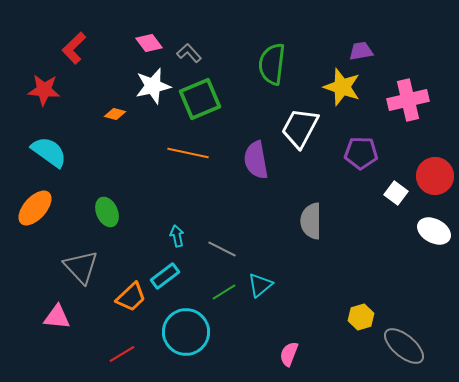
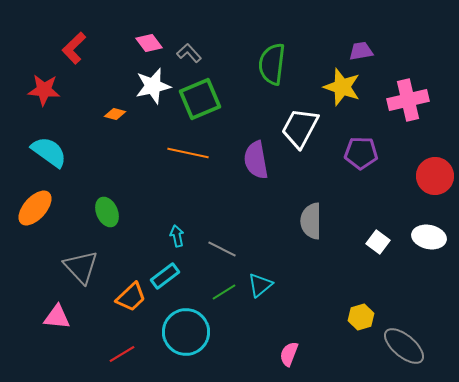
white square: moved 18 px left, 49 px down
white ellipse: moved 5 px left, 6 px down; rotated 16 degrees counterclockwise
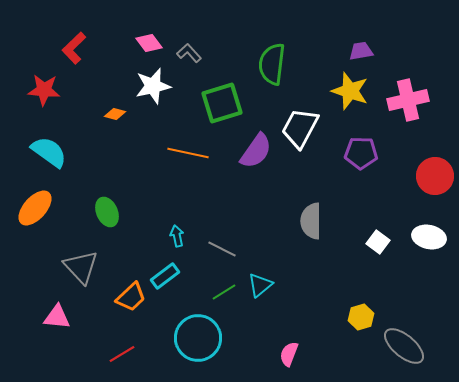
yellow star: moved 8 px right, 4 px down
green square: moved 22 px right, 4 px down; rotated 6 degrees clockwise
purple semicircle: moved 9 px up; rotated 135 degrees counterclockwise
cyan circle: moved 12 px right, 6 px down
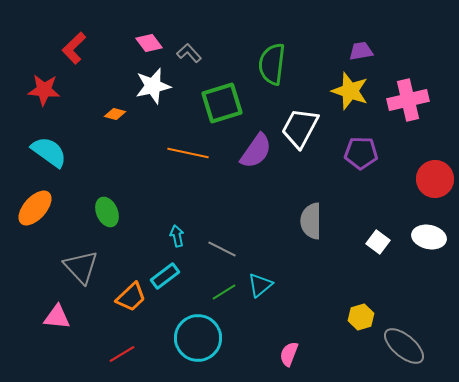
red circle: moved 3 px down
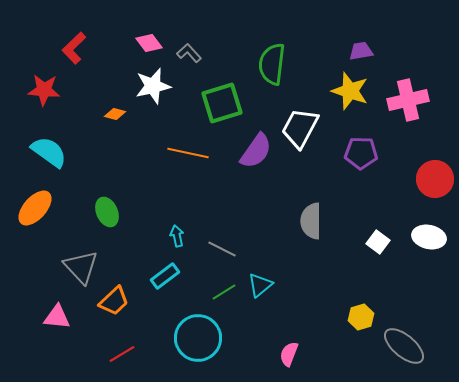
orange trapezoid: moved 17 px left, 4 px down
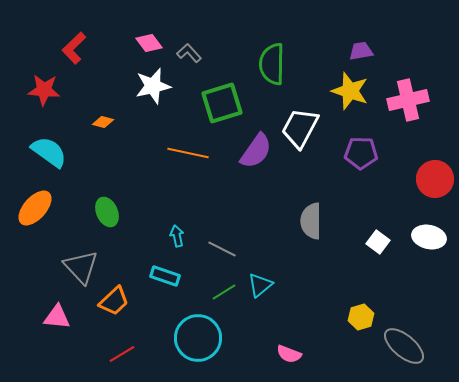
green semicircle: rotated 6 degrees counterclockwise
orange diamond: moved 12 px left, 8 px down
cyan rectangle: rotated 56 degrees clockwise
pink semicircle: rotated 90 degrees counterclockwise
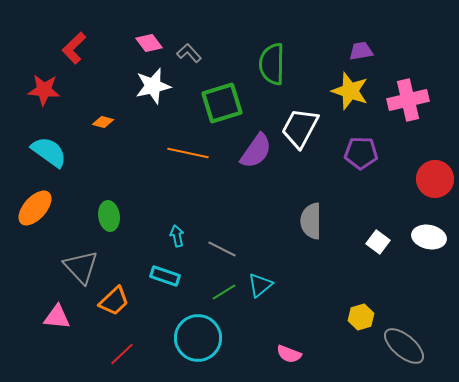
green ellipse: moved 2 px right, 4 px down; rotated 16 degrees clockwise
red line: rotated 12 degrees counterclockwise
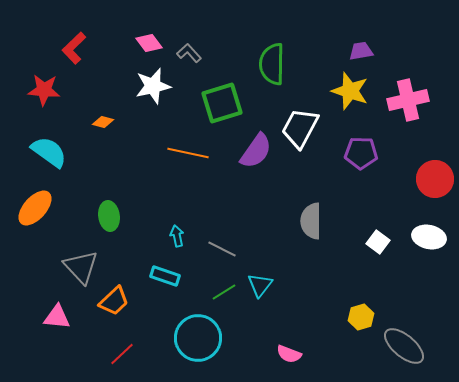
cyan triangle: rotated 12 degrees counterclockwise
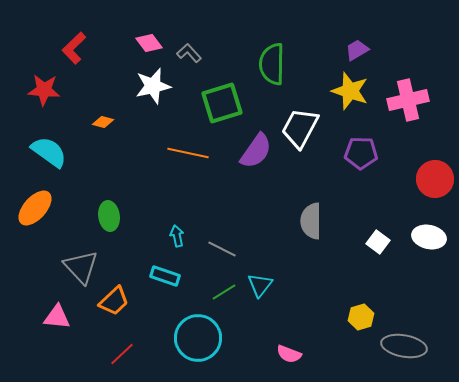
purple trapezoid: moved 4 px left, 1 px up; rotated 20 degrees counterclockwise
gray ellipse: rotated 30 degrees counterclockwise
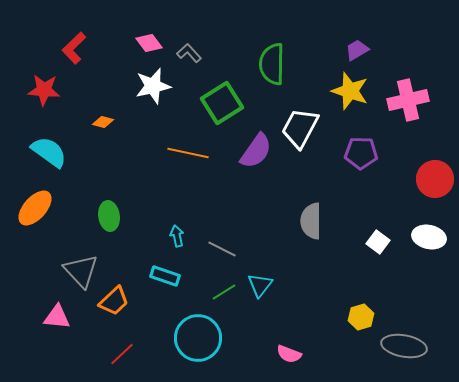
green square: rotated 15 degrees counterclockwise
gray triangle: moved 4 px down
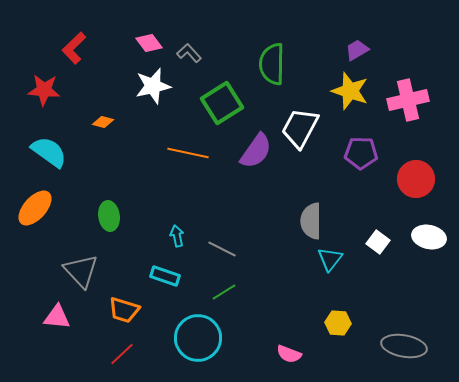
red circle: moved 19 px left
cyan triangle: moved 70 px right, 26 px up
orange trapezoid: moved 10 px right, 9 px down; rotated 60 degrees clockwise
yellow hexagon: moved 23 px left, 6 px down; rotated 20 degrees clockwise
